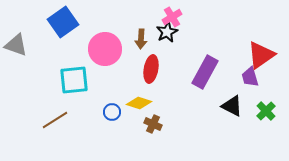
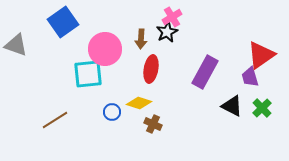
cyan square: moved 14 px right, 6 px up
green cross: moved 4 px left, 3 px up
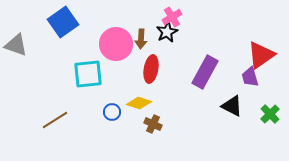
pink circle: moved 11 px right, 5 px up
green cross: moved 8 px right, 6 px down
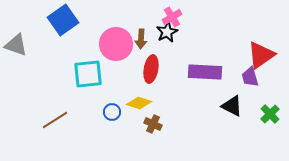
blue square: moved 2 px up
purple rectangle: rotated 64 degrees clockwise
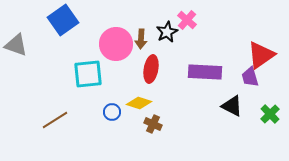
pink cross: moved 15 px right, 3 px down; rotated 18 degrees counterclockwise
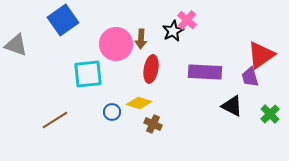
black star: moved 6 px right, 1 px up
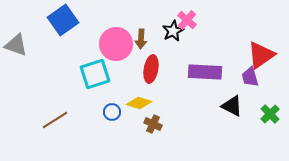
cyan square: moved 7 px right; rotated 12 degrees counterclockwise
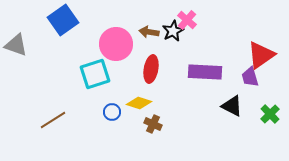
brown arrow: moved 8 px right, 7 px up; rotated 96 degrees clockwise
brown line: moved 2 px left
